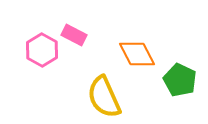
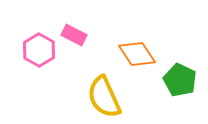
pink hexagon: moved 3 px left
orange diamond: rotated 6 degrees counterclockwise
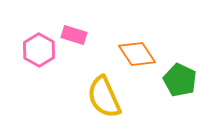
pink rectangle: rotated 10 degrees counterclockwise
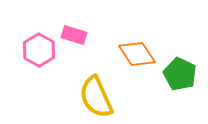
green pentagon: moved 6 px up
yellow semicircle: moved 8 px left
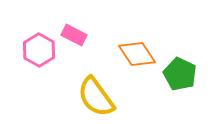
pink rectangle: rotated 10 degrees clockwise
yellow semicircle: rotated 12 degrees counterclockwise
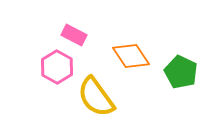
pink hexagon: moved 18 px right, 17 px down
orange diamond: moved 6 px left, 2 px down
green pentagon: moved 1 px right, 2 px up
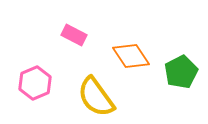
pink hexagon: moved 22 px left, 16 px down; rotated 8 degrees clockwise
green pentagon: rotated 20 degrees clockwise
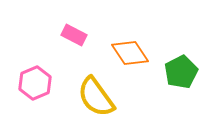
orange diamond: moved 1 px left, 3 px up
